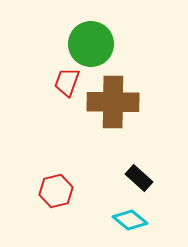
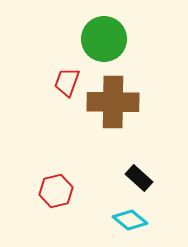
green circle: moved 13 px right, 5 px up
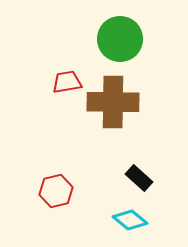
green circle: moved 16 px right
red trapezoid: rotated 60 degrees clockwise
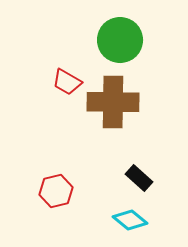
green circle: moved 1 px down
red trapezoid: rotated 140 degrees counterclockwise
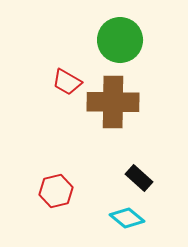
cyan diamond: moved 3 px left, 2 px up
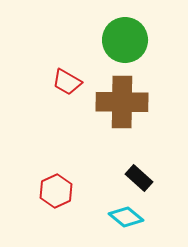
green circle: moved 5 px right
brown cross: moved 9 px right
red hexagon: rotated 12 degrees counterclockwise
cyan diamond: moved 1 px left, 1 px up
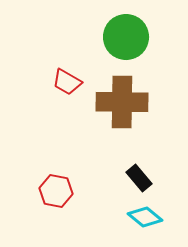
green circle: moved 1 px right, 3 px up
black rectangle: rotated 8 degrees clockwise
red hexagon: rotated 24 degrees counterclockwise
cyan diamond: moved 19 px right
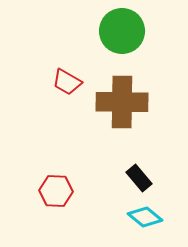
green circle: moved 4 px left, 6 px up
red hexagon: rotated 8 degrees counterclockwise
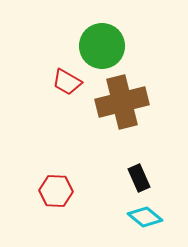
green circle: moved 20 px left, 15 px down
brown cross: rotated 15 degrees counterclockwise
black rectangle: rotated 16 degrees clockwise
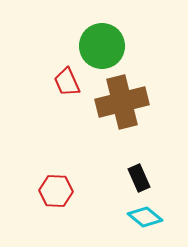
red trapezoid: rotated 36 degrees clockwise
